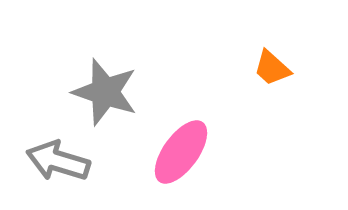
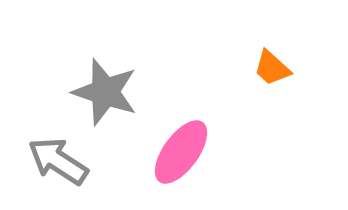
gray arrow: rotated 16 degrees clockwise
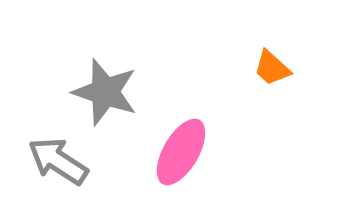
pink ellipse: rotated 6 degrees counterclockwise
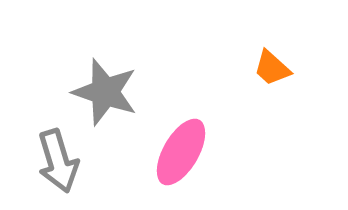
gray arrow: rotated 140 degrees counterclockwise
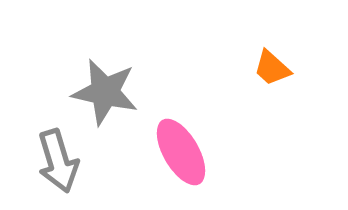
gray star: rotated 6 degrees counterclockwise
pink ellipse: rotated 60 degrees counterclockwise
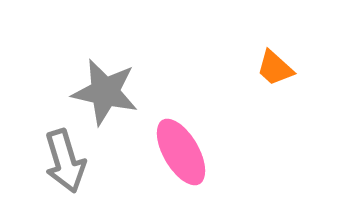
orange trapezoid: moved 3 px right
gray arrow: moved 7 px right
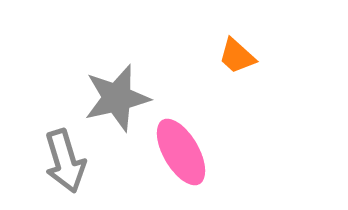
orange trapezoid: moved 38 px left, 12 px up
gray star: moved 12 px right, 6 px down; rotated 26 degrees counterclockwise
